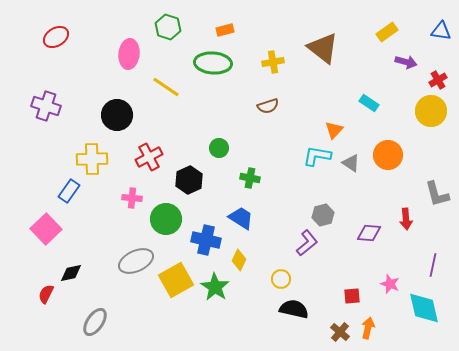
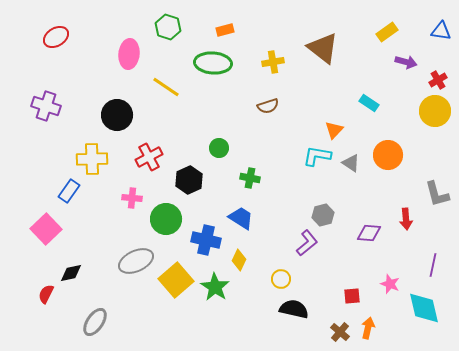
yellow circle at (431, 111): moved 4 px right
yellow square at (176, 280): rotated 12 degrees counterclockwise
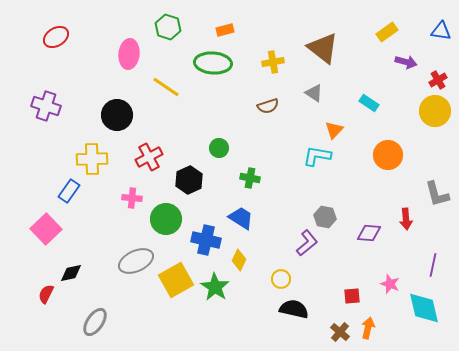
gray triangle at (351, 163): moved 37 px left, 70 px up
gray hexagon at (323, 215): moved 2 px right, 2 px down; rotated 25 degrees clockwise
yellow square at (176, 280): rotated 12 degrees clockwise
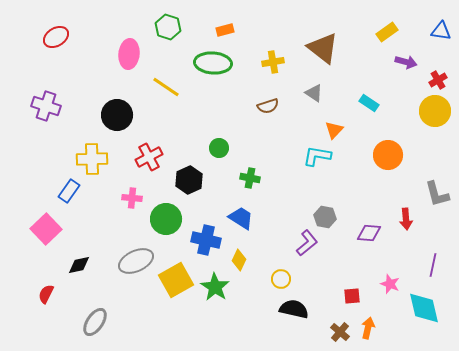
black diamond at (71, 273): moved 8 px right, 8 px up
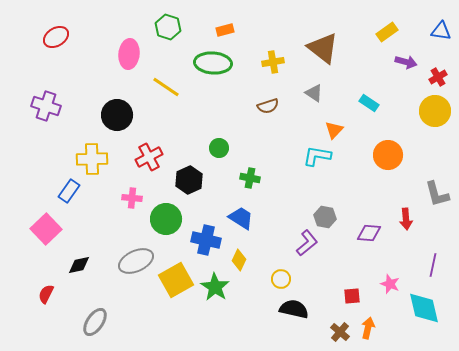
red cross at (438, 80): moved 3 px up
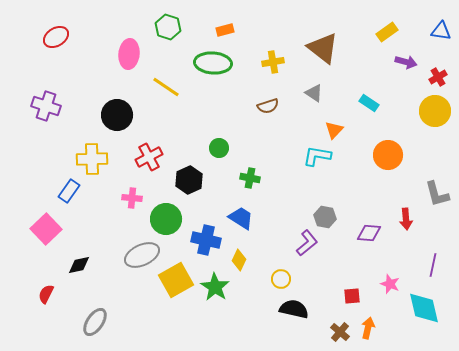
gray ellipse at (136, 261): moved 6 px right, 6 px up
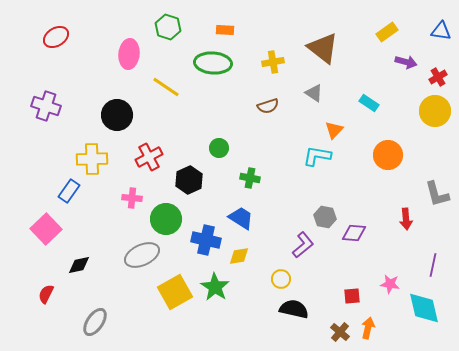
orange rectangle at (225, 30): rotated 18 degrees clockwise
purple diamond at (369, 233): moved 15 px left
purple L-shape at (307, 243): moved 4 px left, 2 px down
yellow diamond at (239, 260): moved 4 px up; rotated 55 degrees clockwise
yellow square at (176, 280): moved 1 px left, 12 px down
pink star at (390, 284): rotated 12 degrees counterclockwise
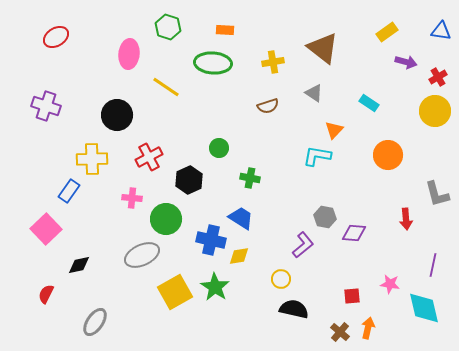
blue cross at (206, 240): moved 5 px right
